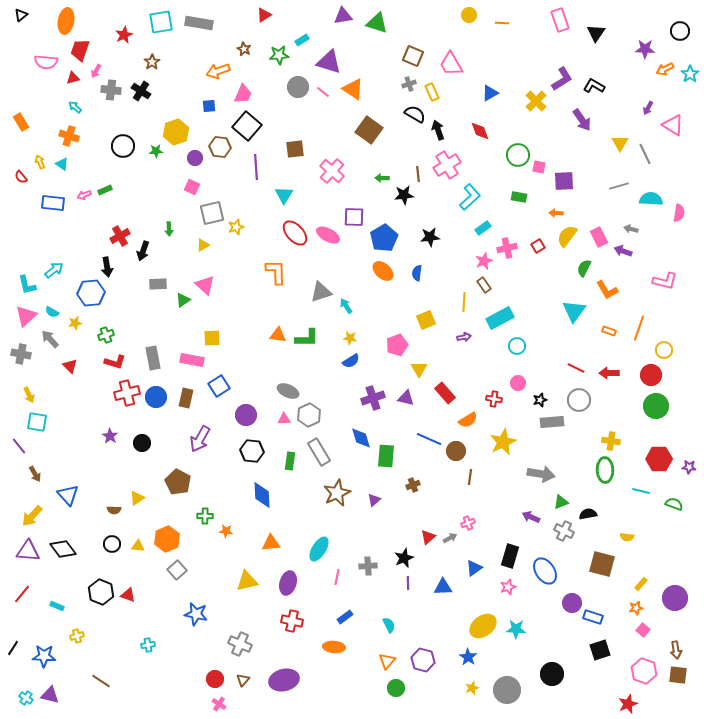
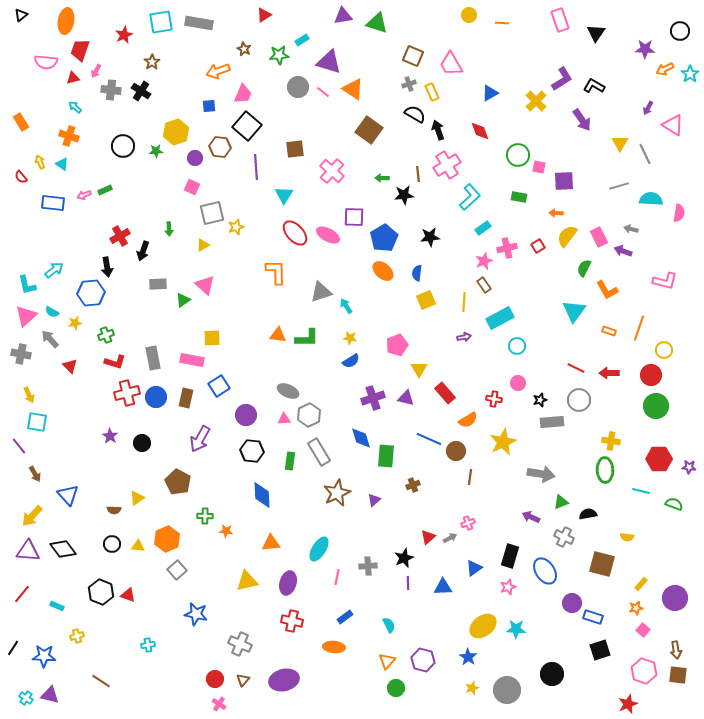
yellow square at (426, 320): moved 20 px up
gray cross at (564, 531): moved 6 px down
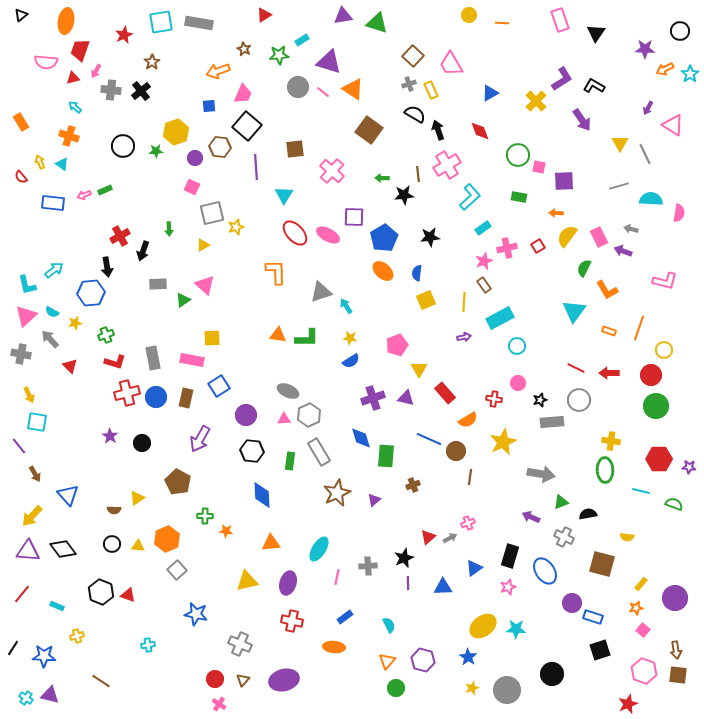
brown square at (413, 56): rotated 20 degrees clockwise
black cross at (141, 91): rotated 18 degrees clockwise
yellow rectangle at (432, 92): moved 1 px left, 2 px up
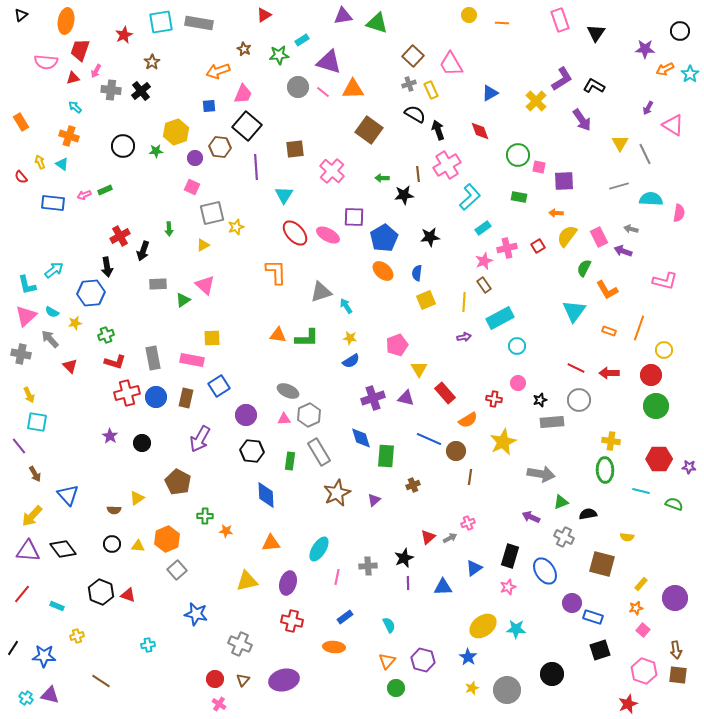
orange triangle at (353, 89): rotated 35 degrees counterclockwise
blue diamond at (262, 495): moved 4 px right
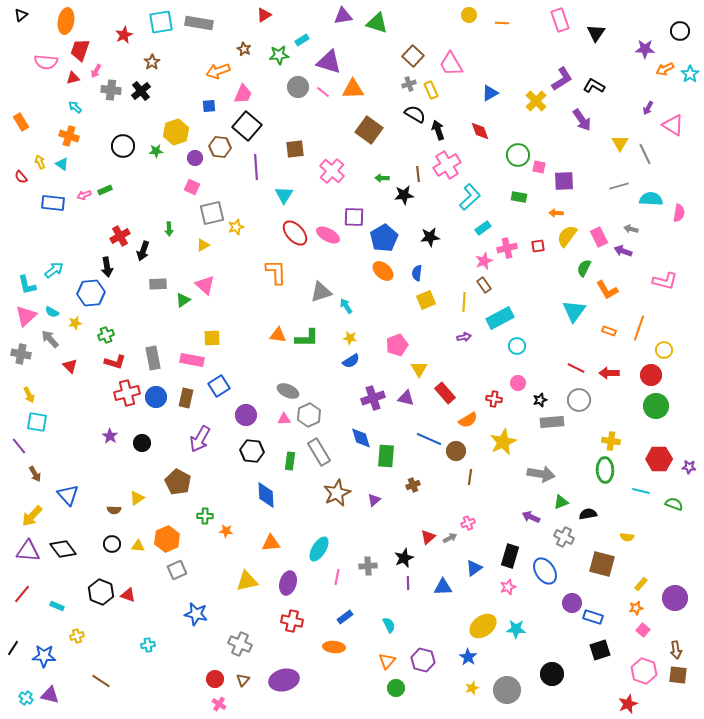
red square at (538, 246): rotated 24 degrees clockwise
gray square at (177, 570): rotated 18 degrees clockwise
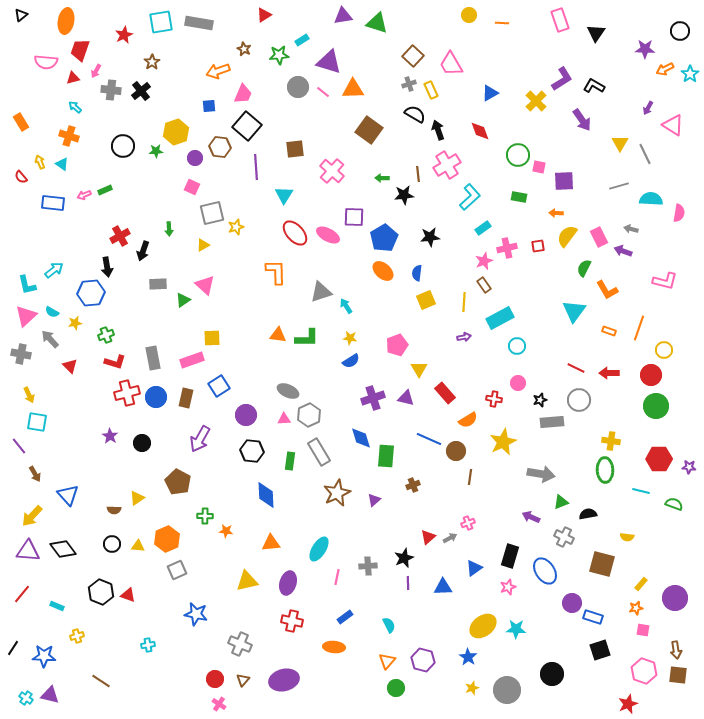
pink rectangle at (192, 360): rotated 30 degrees counterclockwise
pink square at (643, 630): rotated 32 degrees counterclockwise
